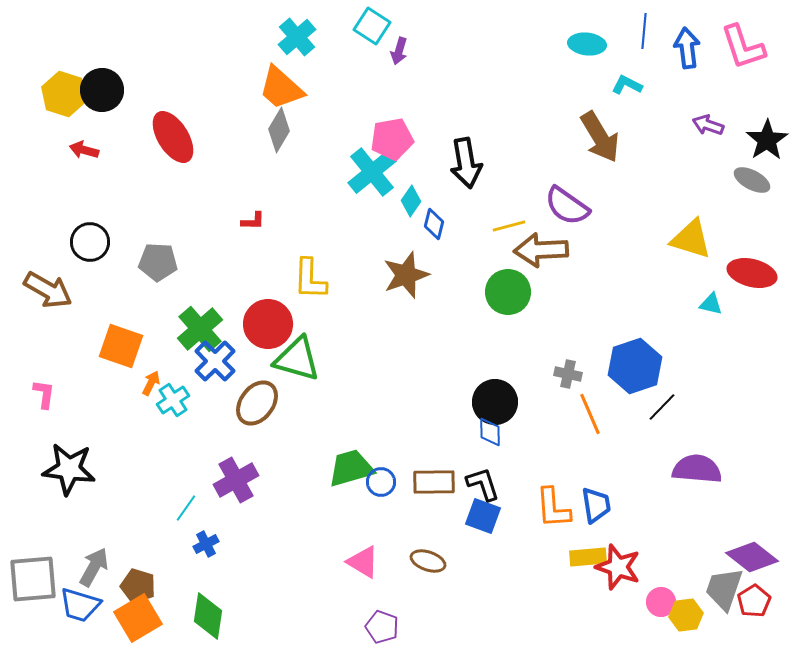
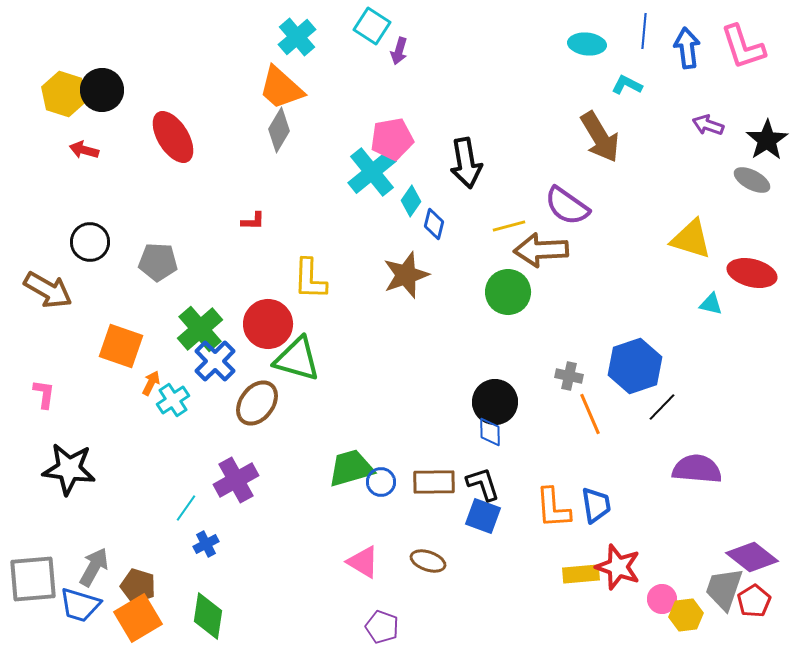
gray cross at (568, 374): moved 1 px right, 2 px down
yellow rectangle at (588, 557): moved 7 px left, 17 px down
pink circle at (661, 602): moved 1 px right, 3 px up
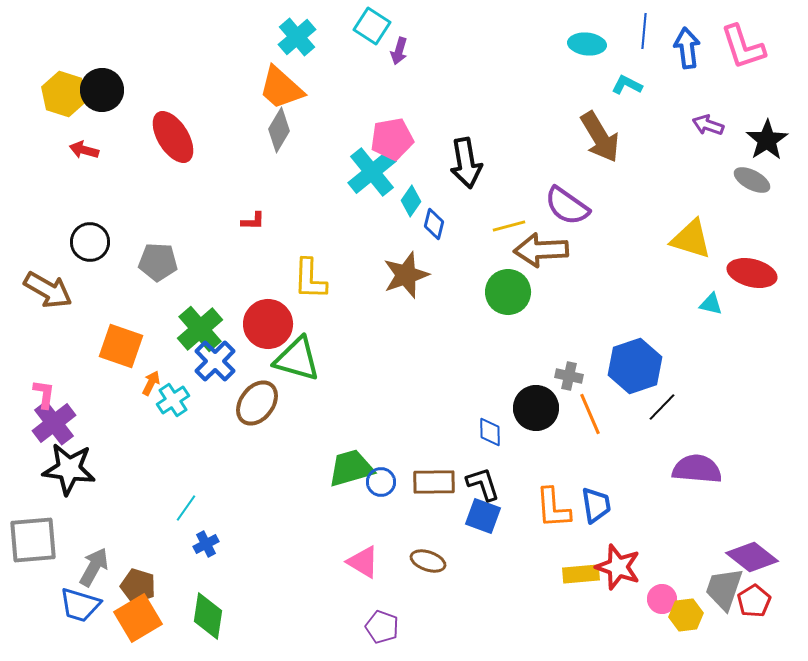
black circle at (495, 402): moved 41 px right, 6 px down
purple cross at (236, 480): moved 182 px left, 57 px up; rotated 9 degrees counterclockwise
gray square at (33, 579): moved 39 px up
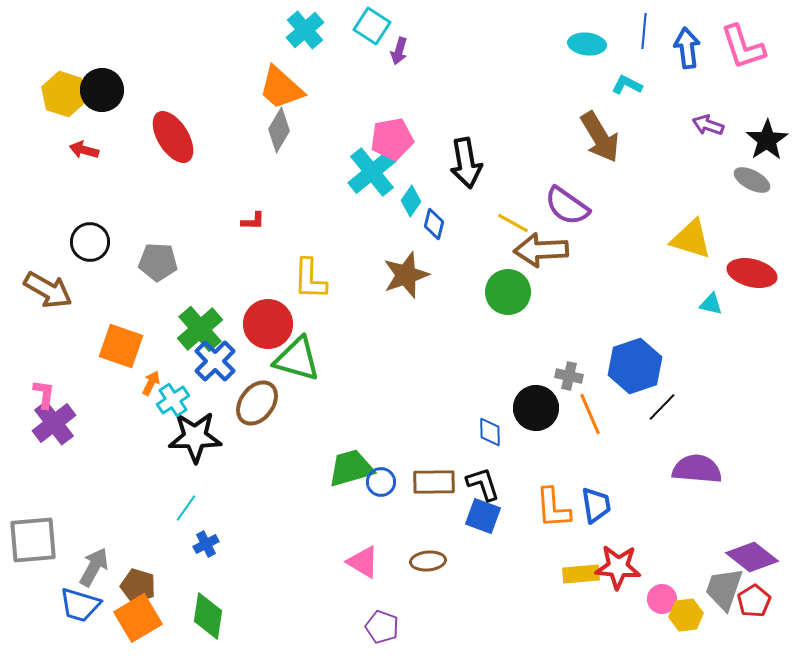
cyan cross at (297, 37): moved 8 px right, 7 px up
yellow line at (509, 226): moved 4 px right, 3 px up; rotated 44 degrees clockwise
black star at (69, 469): moved 126 px right, 32 px up; rotated 8 degrees counterclockwise
brown ellipse at (428, 561): rotated 24 degrees counterclockwise
red star at (618, 567): rotated 15 degrees counterclockwise
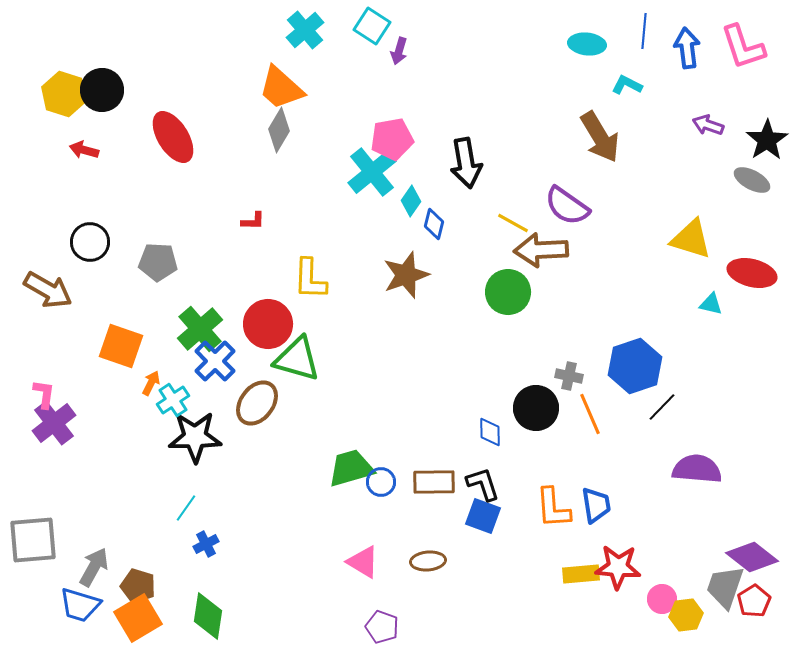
gray trapezoid at (724, 589): moved 1 px right, 2 px up
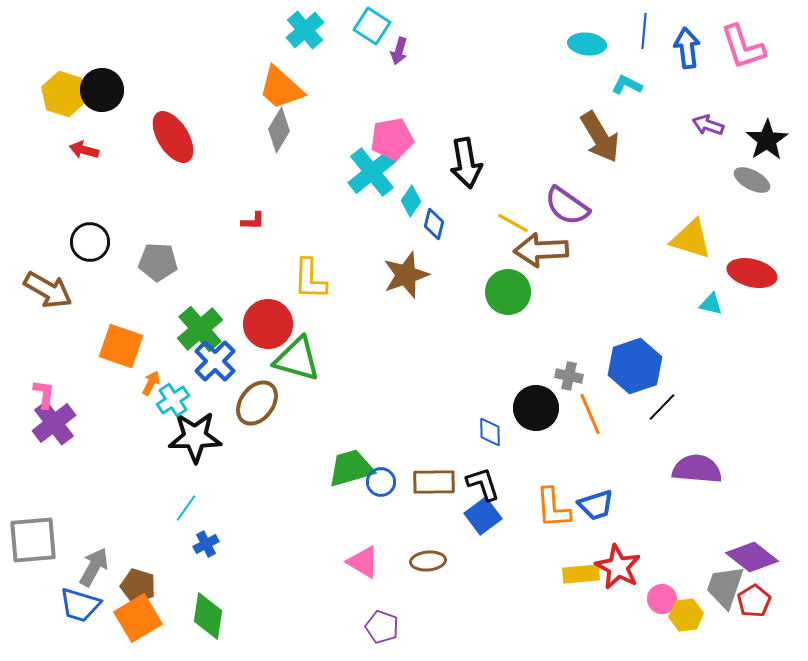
blue trapezoid at (596, 505): rotated 81 degrees clockwise
blue square at (483, 516): rotated 33 degrees clockwise
red star at (618, 567): rotated 24 degrees clockwise
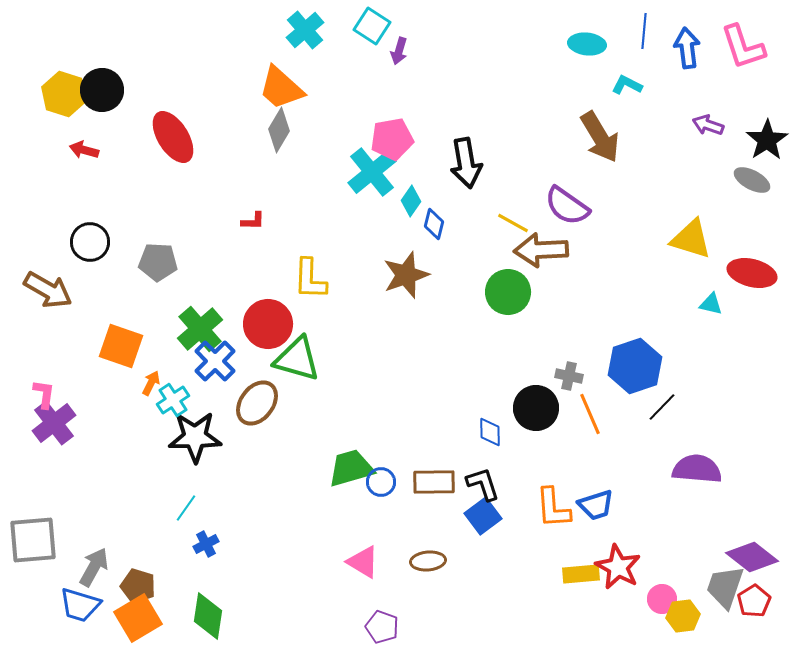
yellow hexagon at (686, 615): moved 3 px left, 1 px down
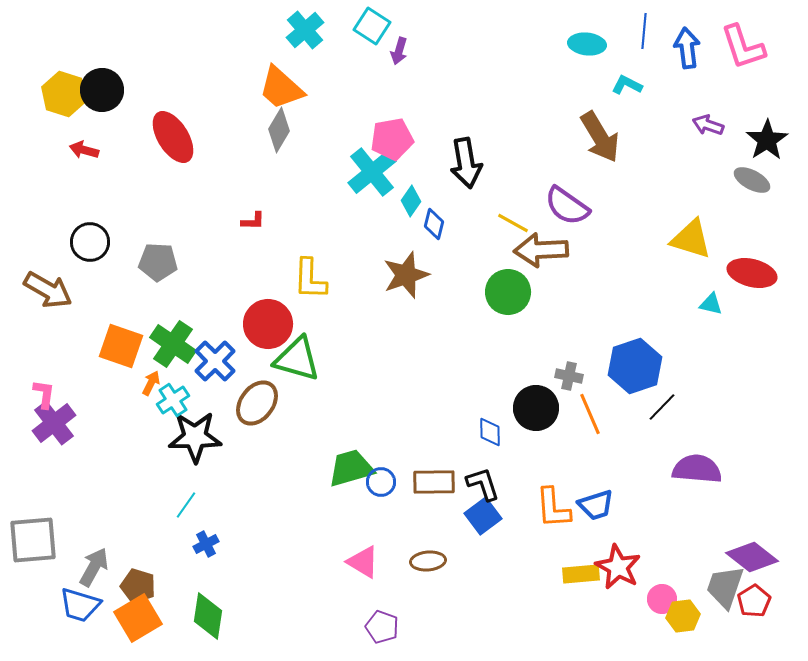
green cross at (200, 329): moved 27 px left, 15 px down; rotated 15 degrees counterclockwise
cyan line at (186, 508): moved 3 px up
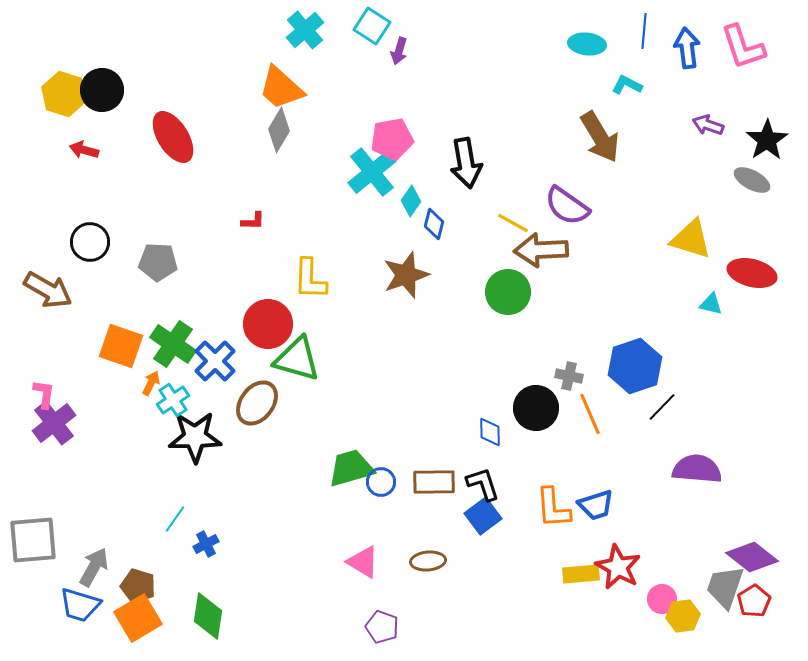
cyan line at (186, 505): moved 11 px left, 14 px down
